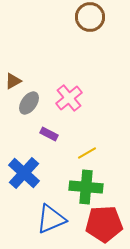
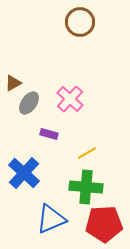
brown circle: moved 10 px left, 5 px down
brown triangle: moved 2 px down
pink cross: moved 1 px right, 1 px down; rotated 8 degrees counterclockwise
purple rectangle: rotated 12 degrees counterclockwise
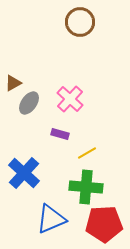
purple rectangle: moved 11 px right
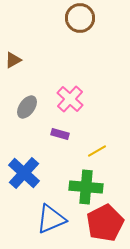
brown circle: moved 4 px up
brown triangle: moved 23 px up
gray ellipse: moved 2 px left, 4 px down
yellow line: moved 10 px right, 2 px up
red pentagon: moved 1 px right, 1 px up; rotated 24 degrees counterclockwise
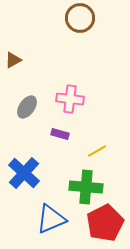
pink cross: rotated 36 degrees counterclockwise
